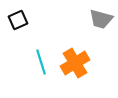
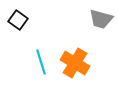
black square: rotated 30 degrees counterclockwise
orange cross: rotated 28 degrees counterclockwise
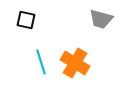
black square: moved 8 px right; rotated 24 degrees counterclockwise
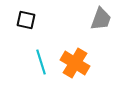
gray trapezoid: rotated 85 degrees counterclockwise
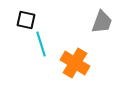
gray trapezoid: moved 1 px right, 3 px down
cyan line: moved 18 px up
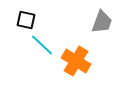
cyan line: moved 1 px right, 1 px down; rotated 30 degrees counterclockwise
orange cross: moved 1 px right, 2 px up
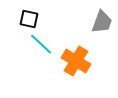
black square: moved 3 px right, 1 px up
cyan line: moved 1 px left, 1 px up
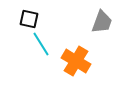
cyan line: rotated 15 degrees clockwise
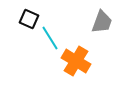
black square: rotated 12 degrees clockwise
cyan line: moved 9 px right, 6 px up
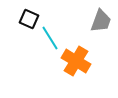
gray trapezoid: moved 1 px left, 1 px up
